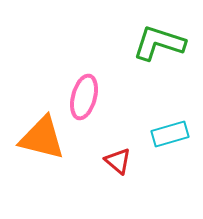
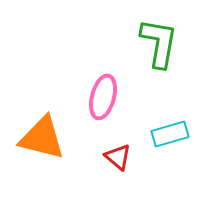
green L-shape: rotated 82 degrees clockwise
pink ellipse: moved 19 px right
red triangle: moved 4 px up
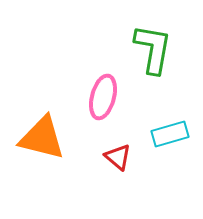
green L-shape: moved 6 px left, 6 px down
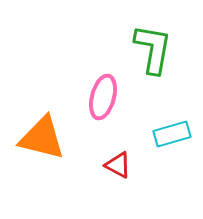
cyan rectangle: moved 2 px right
red triangle: moved 8 px down; rotated 12 degrees counterclockwise
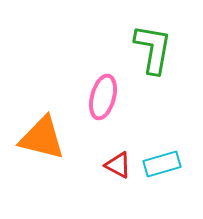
cyan rectangle: moved 10 px left, 30 px down
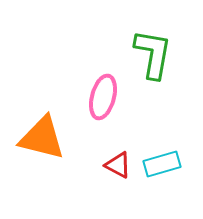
green L-shape: moved 5 px down
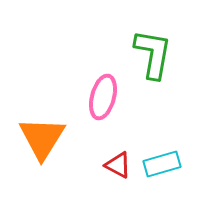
orange triangle: rotated 48 degrees clockwise
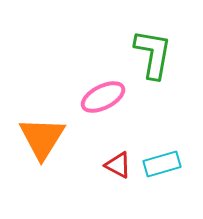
pink ellipse: rotated 48 degrees clockwise
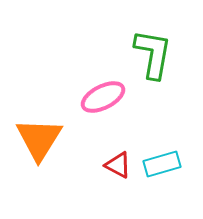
orange triangle: moved 3 px left, 1 px down
